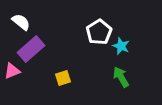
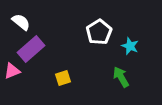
cyan star: moved 9 px right
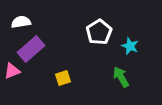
white semicircle: rotated 48 degrees counterclockwise
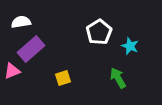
green arrow: moved 3 px left, 1 px down
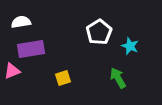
purple rectangle: rotated 32 degrees clockwise
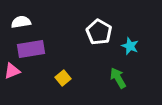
white pentagon: rotated 10 degrees counterclockwise
yellow square: rotated 21 degrees counterclockwise
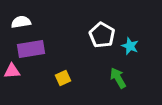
white pentagon: moved 3 px right, 3 px down
pink triangle: rotated 18 degrees clockwise
yellow square: rotated 14 degrees clockwise
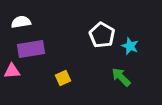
green arrow: moved 3 px right, 1 px up; rotated 15 degrees counterclockwise
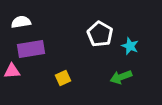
white pentagon: moved 2 px left, 1 px up
green arrow: rotated 65 degrees counterclockwise
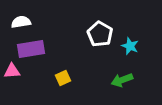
green arrow: moved 1 px right, 3 px down
